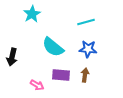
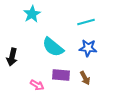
blue star: moved 1 px up
brown arrow: moved 3 px down; rotated 144 degrees clockwise
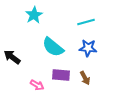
cyan star: moved 2 px right, 1 px down
black arrow: rotated 114 degrees clockwise
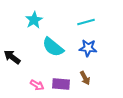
cyan star: moved 5 px down
purple rectangle: moved 9 px down
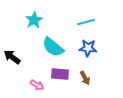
purple rectangle: moved 1 px left, 10 px up
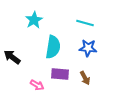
cyan line: moved 1 px left, 1 px down; rotated 30 degrees clockwise
cyan semicircle: rotated 120 degrees counterclockwise
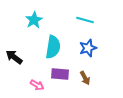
cyan line: moved 3 px up
blue star: rotated 24 degrees counterclockwise
black arrow: moved 2 px right
